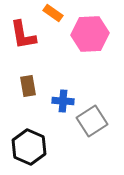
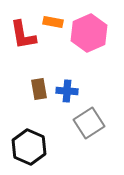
orange rectangle: moved 9 px down; rotated 24 degrees counterclockwise
pink hexagon: moved 1 px left, 1 px up; rotated 21 degrees counterclockwise
brown rectangle: moved 11 px right, 3 px down
blue cross: moved 4 px right, 10 px up
gray square: moved 3 px left, 2 px down
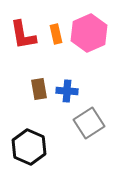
orange rectangle: moved 3 px right, 12 px down; rotated 66 degrees clockwise
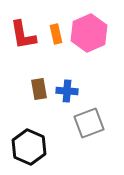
gray square: rotated 12 degrees clockwise
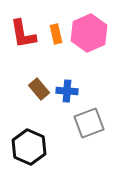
red L-shape: moved 1 px up
brown rectangle: rotated 30 degrees counterclockwise
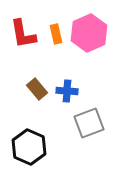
brown rectangle: moved 2 px left
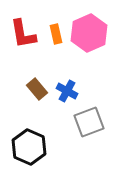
blue cross: rotated 25 degrees clockwise
gray square: moved 1 px up
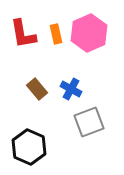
blue cross: moved 4 px right, 2 px up
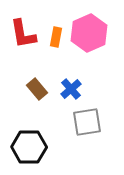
orange rectangle: moved 3 px down; rotated 24 degrees clockwise
blue cross: rotated 20 degrees clockwise
gray square: moved 2 px left; rotated 12 degrees clockwise
black hexagon: rotated 24 degrees counterclockwise
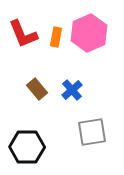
red L-shape: rotated 12 degrees counterclockwise
blue cross: moved 1 px right, 1 px down
gray square: moved 5 px right, 10 px down
black hexagon: moved 2 px left
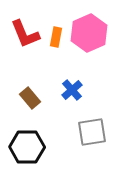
red L-shape: moved 2 px right
brown rectangle: moved 7 px left, 9 px down
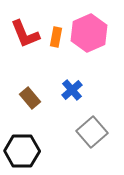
gray square: rotated 32 degrees counterclockwise
black hexagon: moved 5 px left, 4 px down
